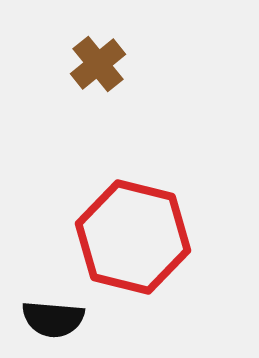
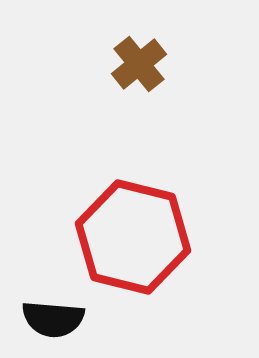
brown cross: moved 41 px right
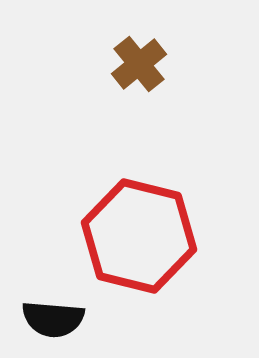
red hexagon: moved 6 px right, 1 px up
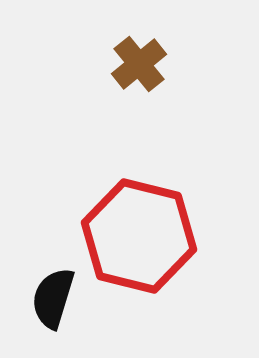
black semicircle: moved 21 px up; rotated 102 degrees clockwise
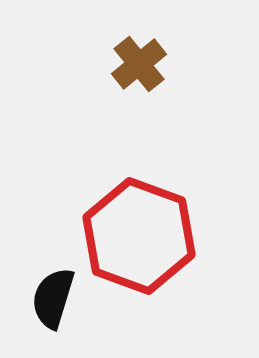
red hexagon: rotated 6 degrees clockwise
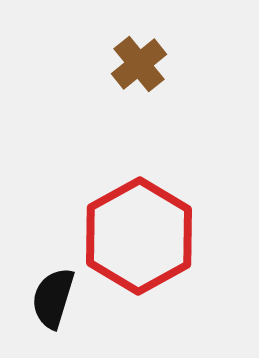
red hexagon: rotated 11 degrees clockwise
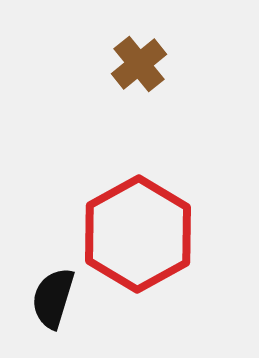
red hexagon: moved 1 px left, 2 px up
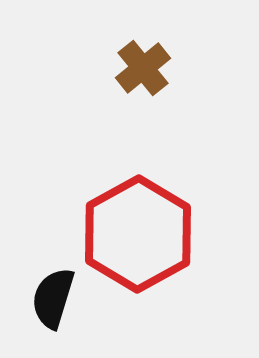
brown cross: moved 4 px right, 4 px down
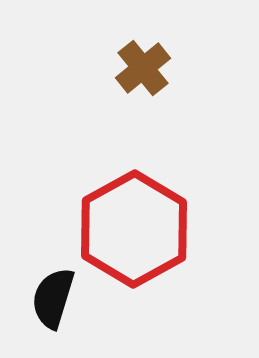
red hexagon: moved 4 px left, 5 px up
